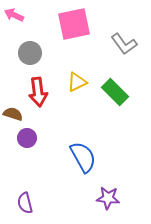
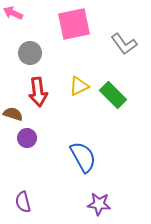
pink arrow: moved 1 px left, 2 px up
yellow triangle: moved 2 px right, 4 px down
green rectangle: moved 2 px left, 3 px down
purple star: moved 9 px left, 6 px down
purple semicircle: moved 2 px left, 1 px up
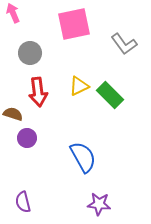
pink arrow: rotated 42 degrees clockwise
green rectangle: moved 3 px left
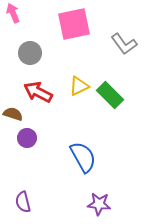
red arrow: rotated 124 degrees clockwise
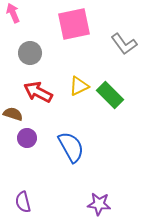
blue semicircle: moved 12 px left, 10 px up
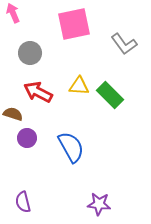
yellow triangle: rotated 30 degrees clockwise
